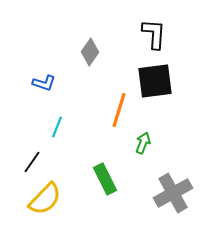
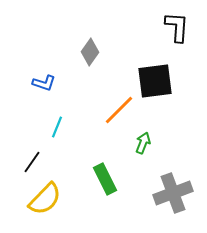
black L-shape: moved 23 px right, 7 px up
orange line: rotated 28 degrees clockwise
gray cross: rotated 9 degrees clockwise
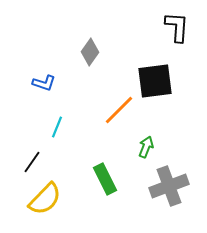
green arrow: moved 3 px right, 4 px down
gray cross: moved 4 px left, 7 px up
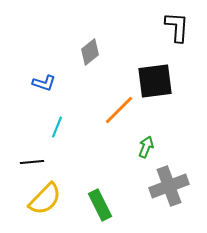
gray diamond: rotated 16 degrees clockwise
black line: rotated 50 degrees clockwise
green rectangle: moved 5 px left, 26 px down
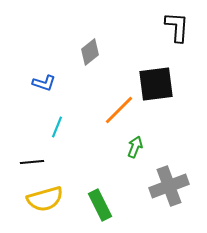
black square: moved 1 px right, 3 px down
green arrow: moved 11 px left
yellow semicircle: rotated 30 degrees clockwise
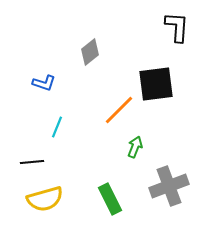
green rectangle: moved 10 px right, 6 px up
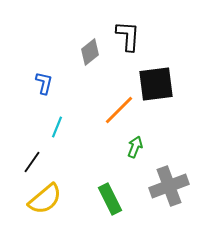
black L-shape: moved 49 px left, 9 px down
blue L-shape: rotated 95 degrees counterclockwise
black line: rotated 50 degrees counterclockwise
yellow semicircle: rotated 24 degrees counterclockwise
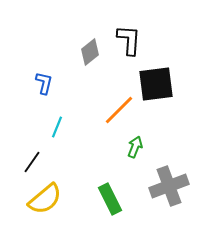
black L-shape: moved 1 px right, 4 px down
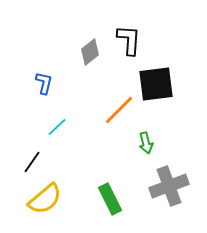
cyan line: rotated 25 degrees clockwise
green arrow: moved 11 px right, 4 px up; rotated 145 degrees clockwise
